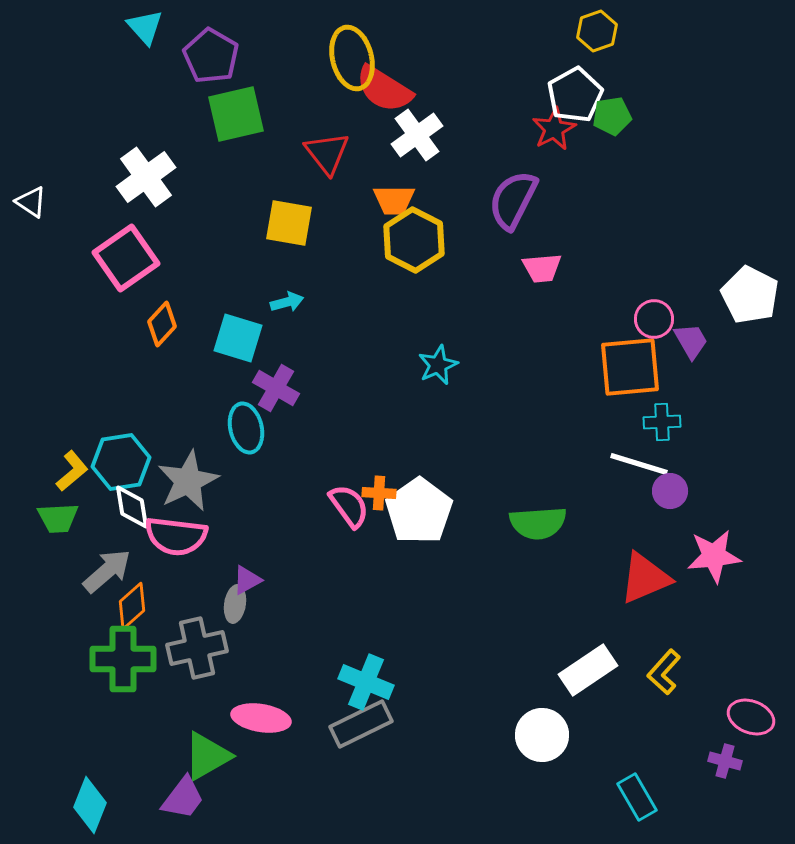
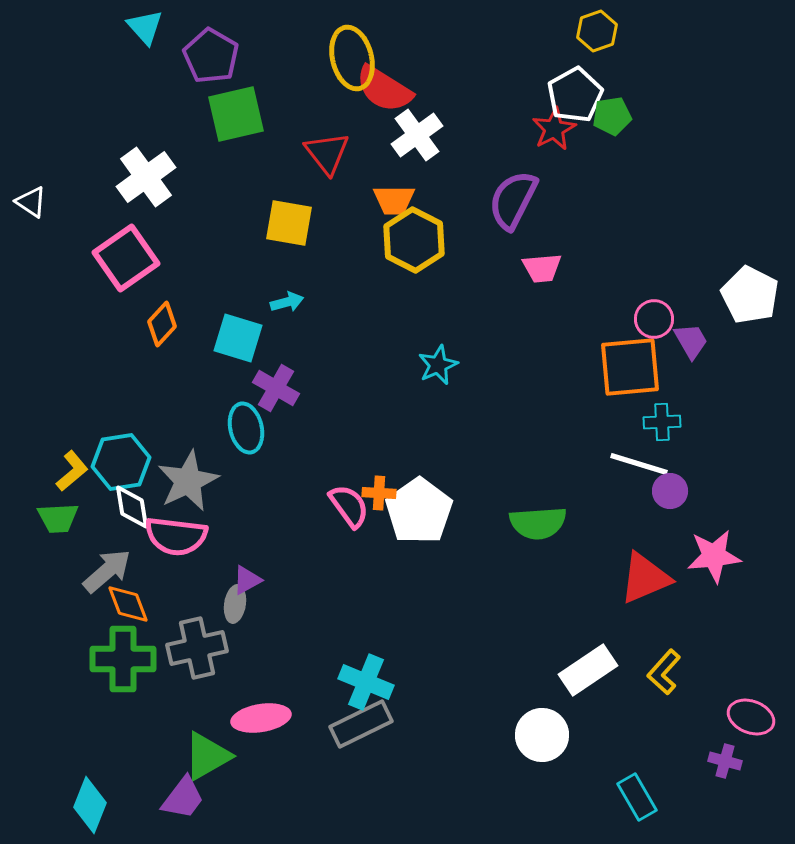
orange diamond at (132, 606): moved 4 px left, 2 px up; rotated 69 degrees counterclockwise
pink ellipse at (261, 718): rotated 18 degrees counterclockwise
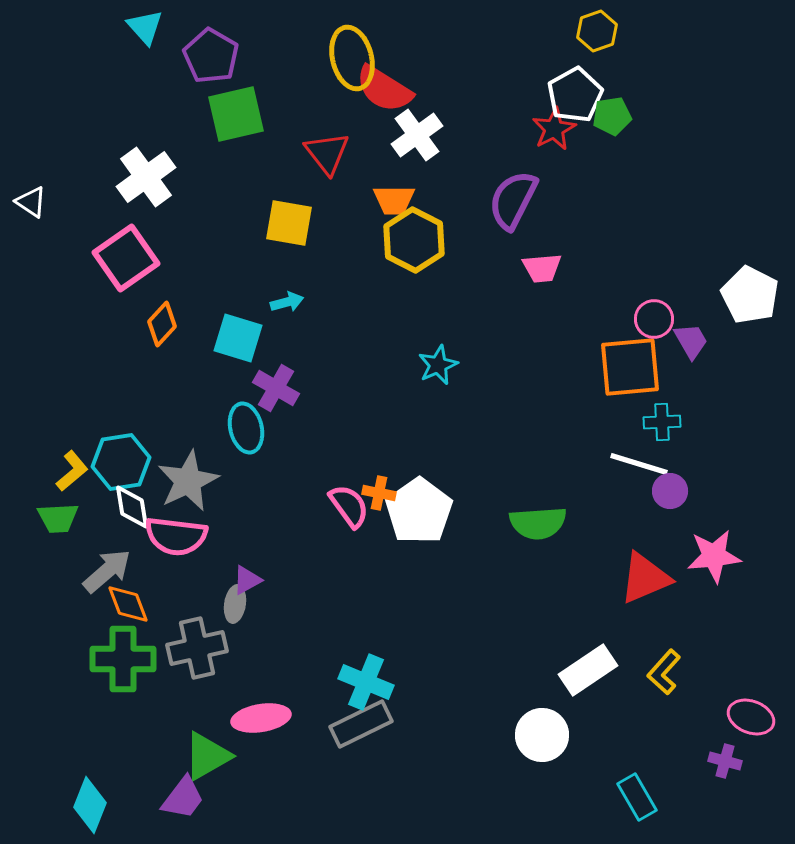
orange cross at (379, 493): rotated 8 degrees clockwise
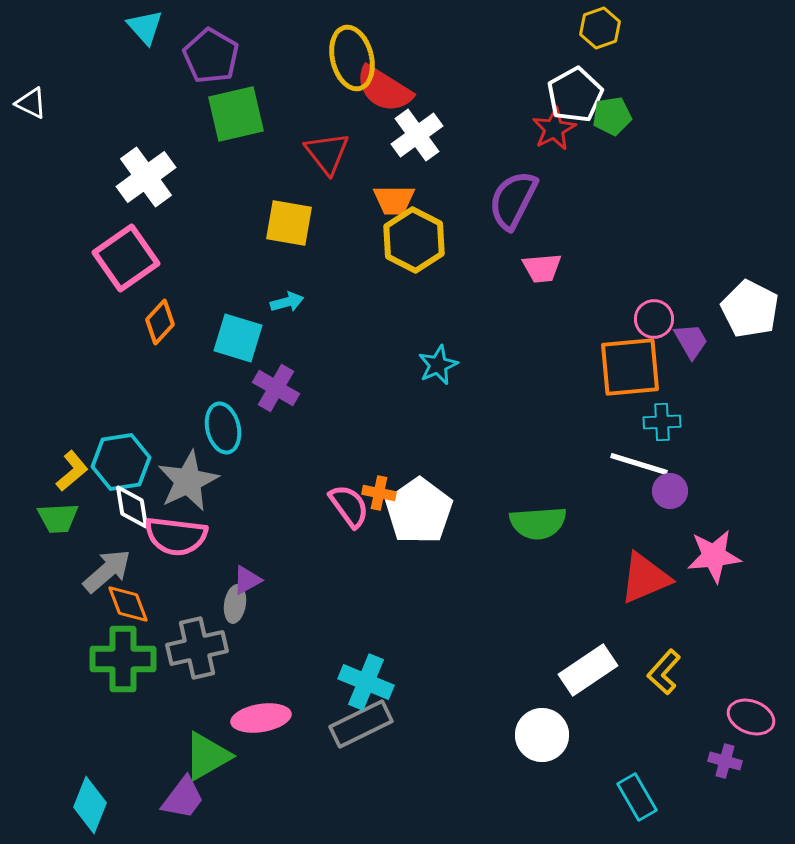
yellow hexagon at (597, 31): moved 3 px right, 3 px up
white triangle at (31, 202): moved 99 px up; rotated 8 degrees counterclockwise
white pentagon at (750, 295): moved 14 px down
orange diamond at (162, 324): moved 2 px left, 2 px up
cyan ellipse at (246, 428): moved 23 px left
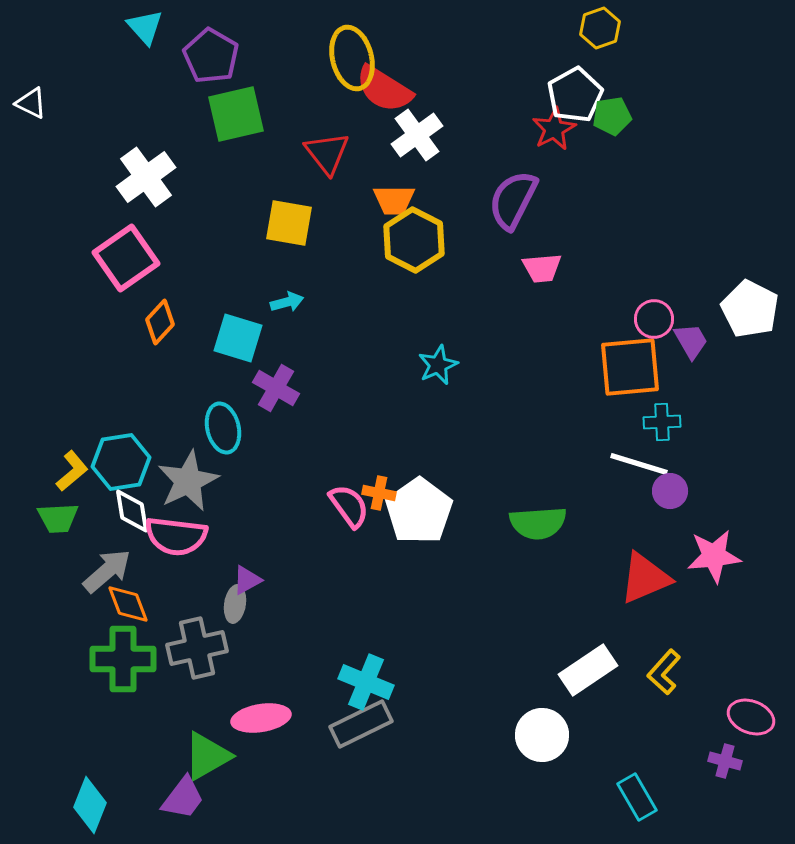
white diamond at (132, 507): moved 4 px down
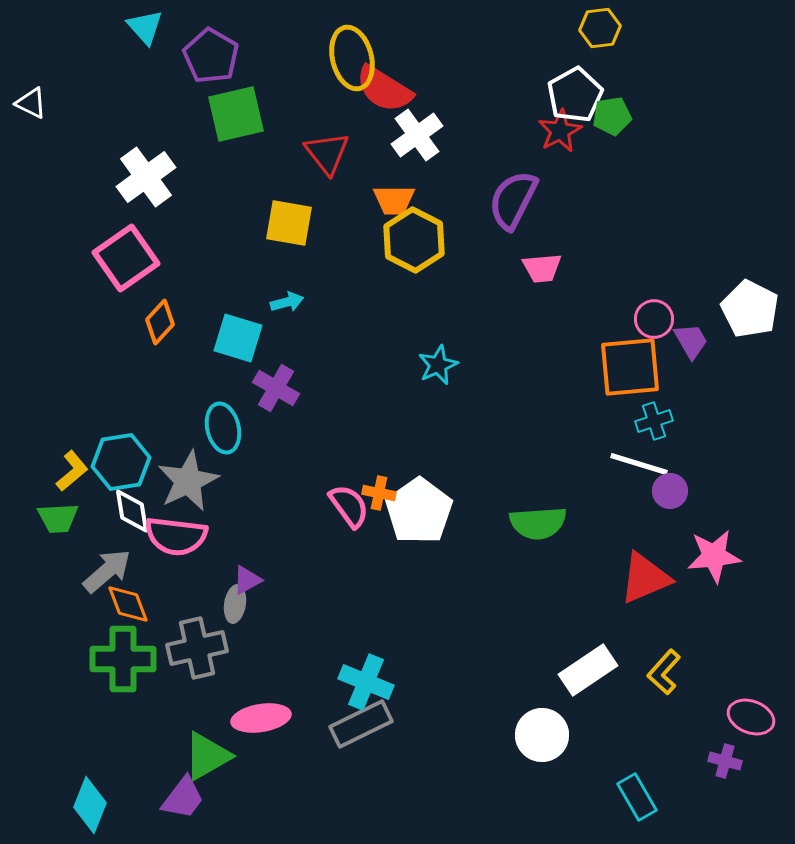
yellow hexagon at (600, 28): rotated 12 degrees clockwise
red star at (554, 129): moved 6 px right, 2 px down
cyan cross at (662, 422): moved 8 px left, 1 px up; rotated 15 degrees counterclockwise
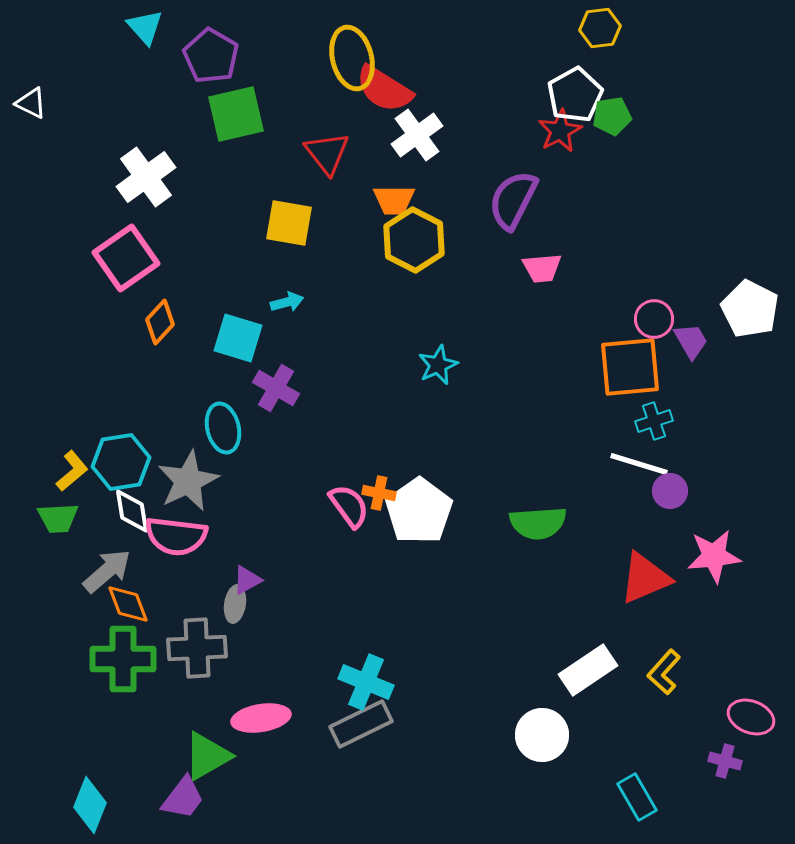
gray cross at (197, 648): rotated 10 degrees clockwise
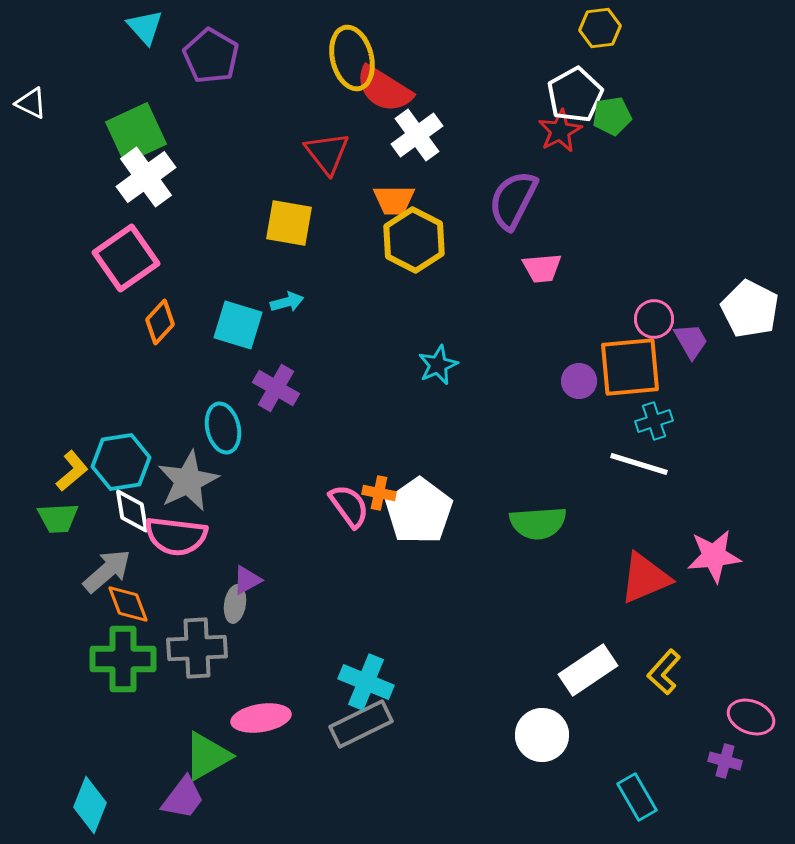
green square at (236, 114): moved 100 px left, 19 px down; rotated 12 degrees counterclockwise
cyan square at (238, 338): moved 13 px up
purple circle at (670, 491): moved 91 px left, 110 px up
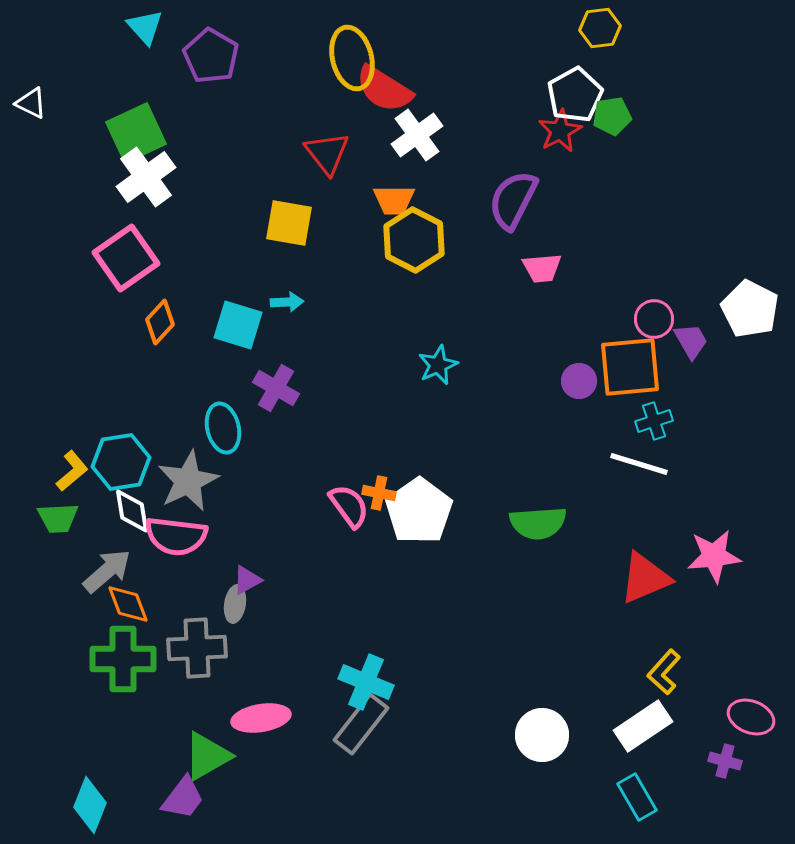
cyan arrow at (287, 302): rotated 12 degrees clockwise
white rectangle at (588, 670): moved 55 px right, 56 px down
gray rectangle at (361, 724): rotated 26 degrees counterclockwise
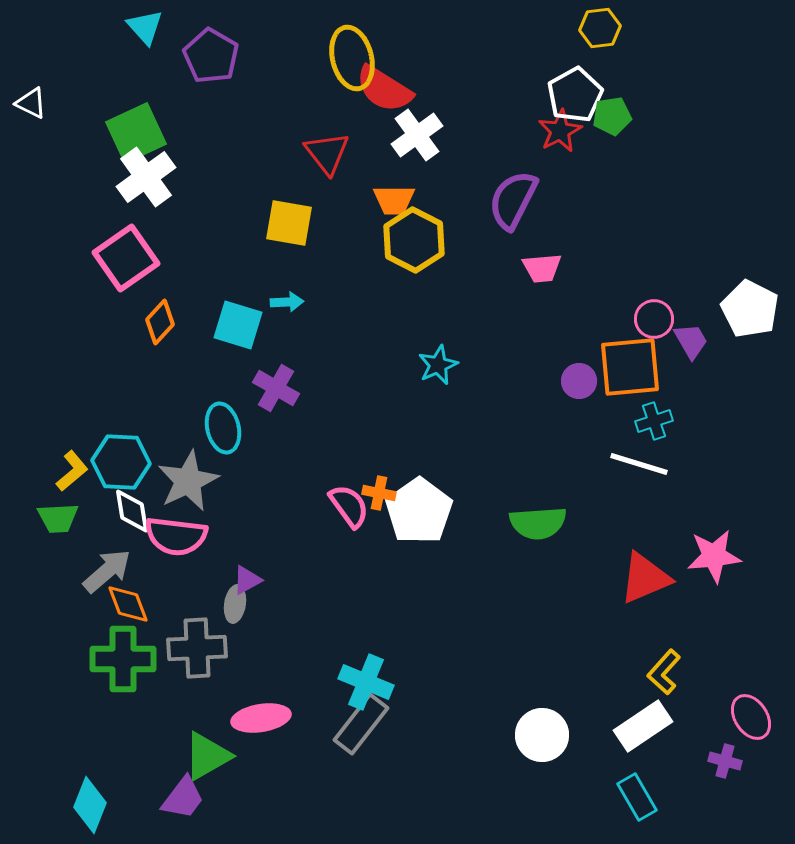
cyan hexagon at (121, 462): rotated 12 degrees clockwise
pink ellipse at (751, 717): rotated 36 degrees clockwise
